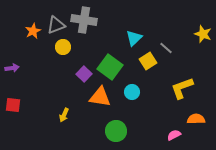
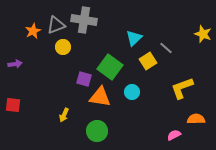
purple arrow: moved 3 px right, 4 px up
purple square: moved 5 px down; rotated 28 degrees counterclockwise
green circle: moved 19 px left
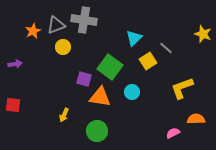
pink semicircle: moved 1 px left, 2 px up
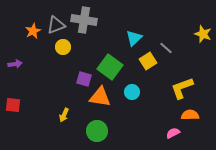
orange semicircle: moved 6 px left, 4 px up
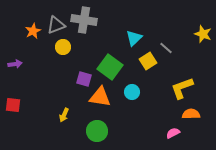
orange semicircle: moved 1 px right, 1 px up
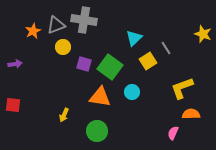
gray line: rotated 16 degrees clockwise
purple square: moved 15 px up
pink semicircle: rotated 40 degrees counterclockwise
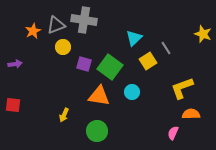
orange triangle: moved 1 px left, 1 px up
